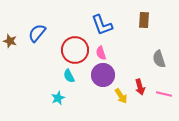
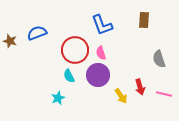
blue semicircle: rotated 30 degrees clockwise
purple circle: moved 5 px left
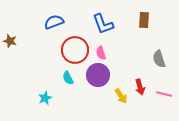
blue L-shape: moved 1 px right, 1 px up
blue semicircle: moved 17 px right, 11 px up
cyan semicircle: moved 1 px left, 2 px down
cyan star: moved 13 px left
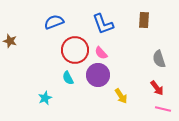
pink semicircle: rotated 24 degrees counterclockwise
red arrow: moved 17 px right, 1 px down; rotated 21 degrees counterclockwise
pink line: moved 1 px left, 15 px down
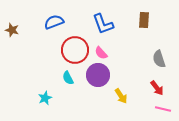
brown star: moved 2 px right, 11 px up
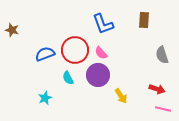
blue semicircle: moved 9 px left, 32 px down
gray semicircle: moved 3 px right, 4 px up
red arrow: moved 1 px down; rotated 35 degrees counterclockwise
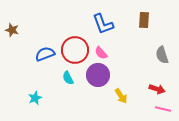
cyan star: moved 10 px left
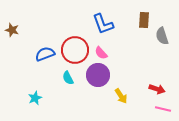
gray semicircle: moved 19 px up
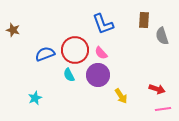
brown star: moved 1 px right
cyan semicircle: moved 1 px right, 3 px up
pink line: rotated 21 degrees counterclockwise
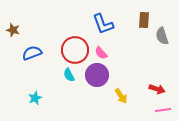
blue semicircle: moved 13 px left, 1 px up
purple circle: moved 1 px left
pink line: moved 1 px down
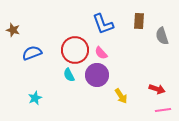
brown rectangle: moved 5 px left, 1 px down
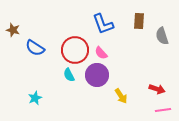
blue semicircle: moved 3 px right, 5 px up; rotated 126 degrees counterclockwise
